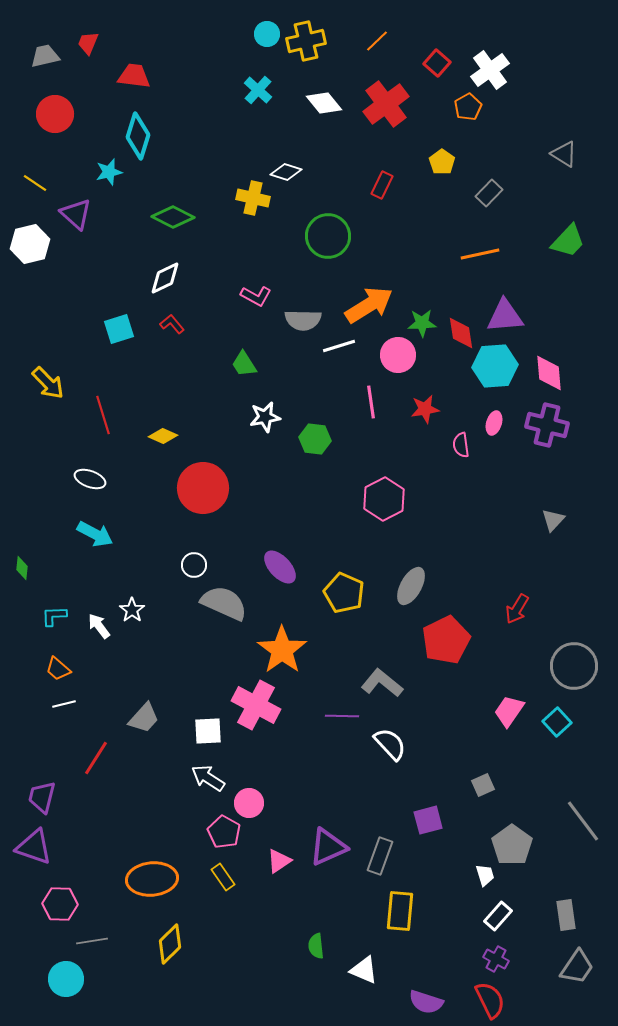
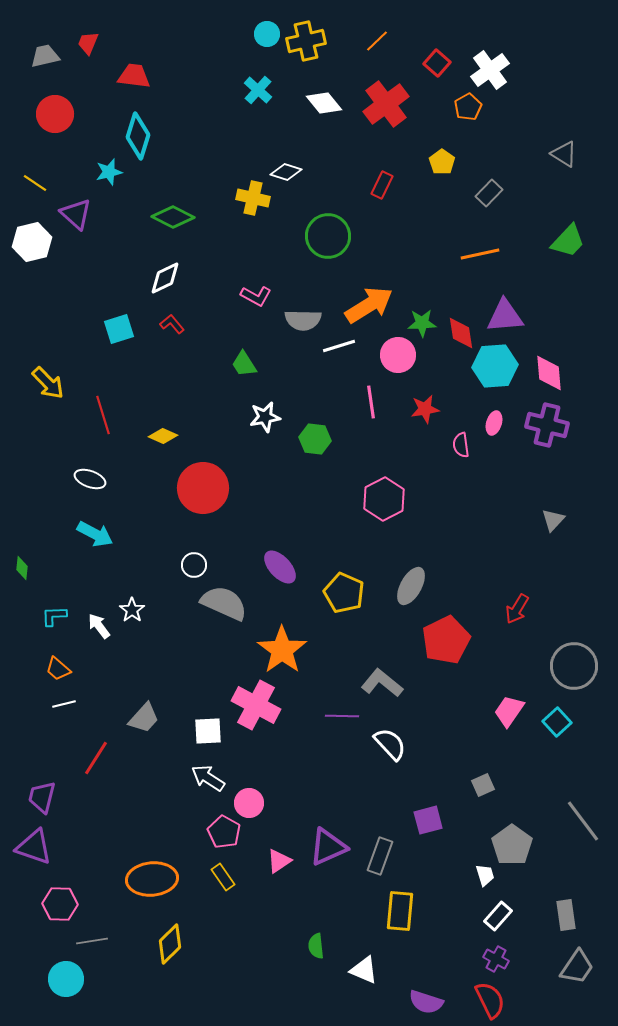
white hexagon at (30, 244): moved 2 px right, 2 px up
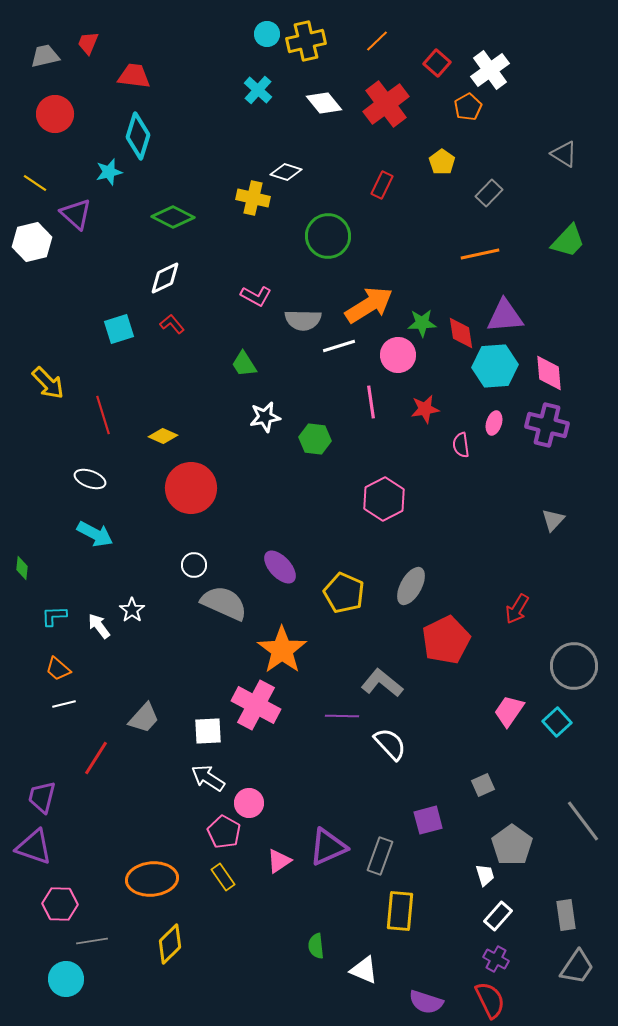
red circle at (203, 488): moved 12 px left
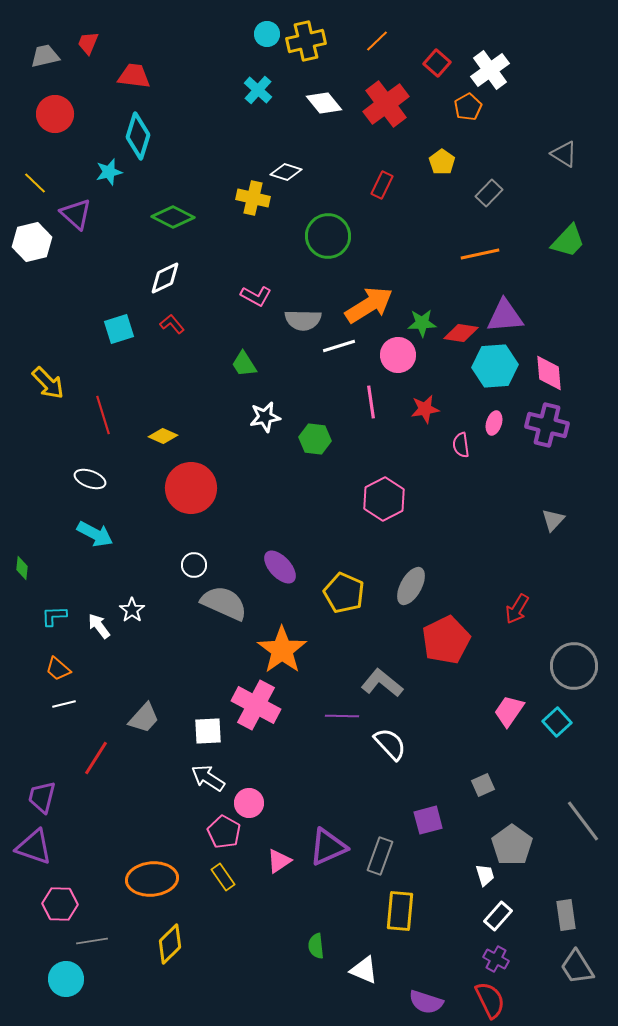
yellow line at (35, 183): rotated 10 degrees clockwise
red diamond at (461, 333): rotated 72 degrees counterclockwise
gray trapezoid at (577, 967): rotated 114 degrees clockwise
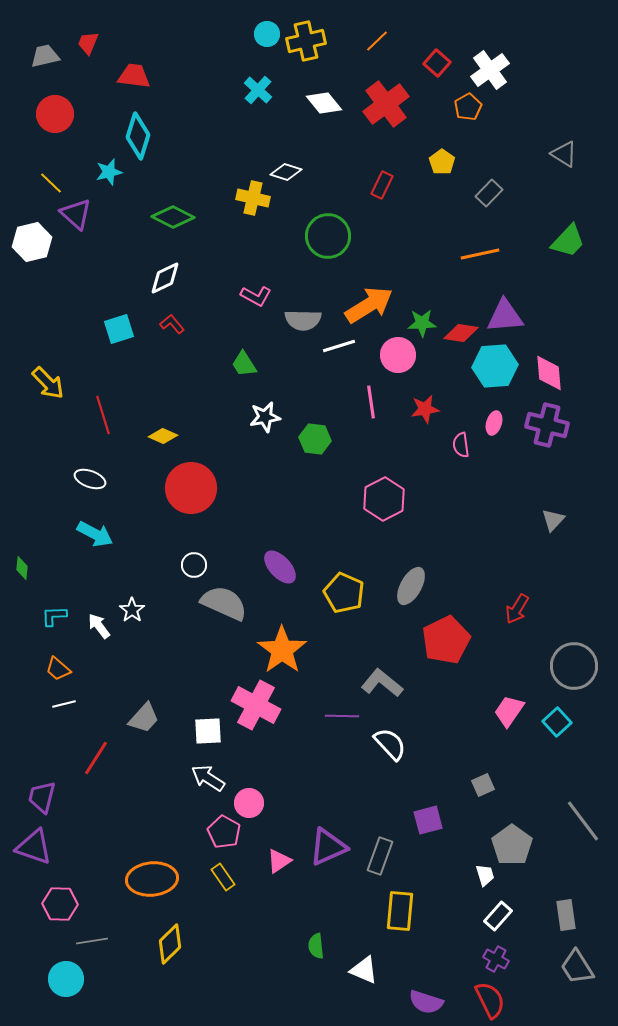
yellow line at (35, 183): moved 16 px right
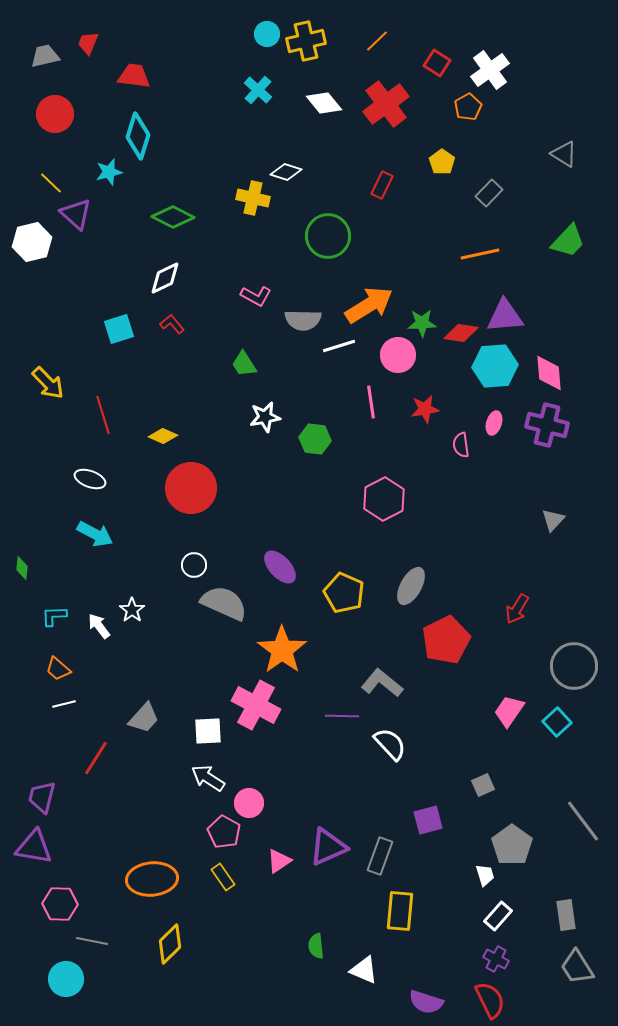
red square at (437, 63): rotated 8 degrees counterclockwise
purple triangle at (34, 847): rotated 9 degrees counterclockwise
gray line at (92, 941): rotated 20 degrees clockwise
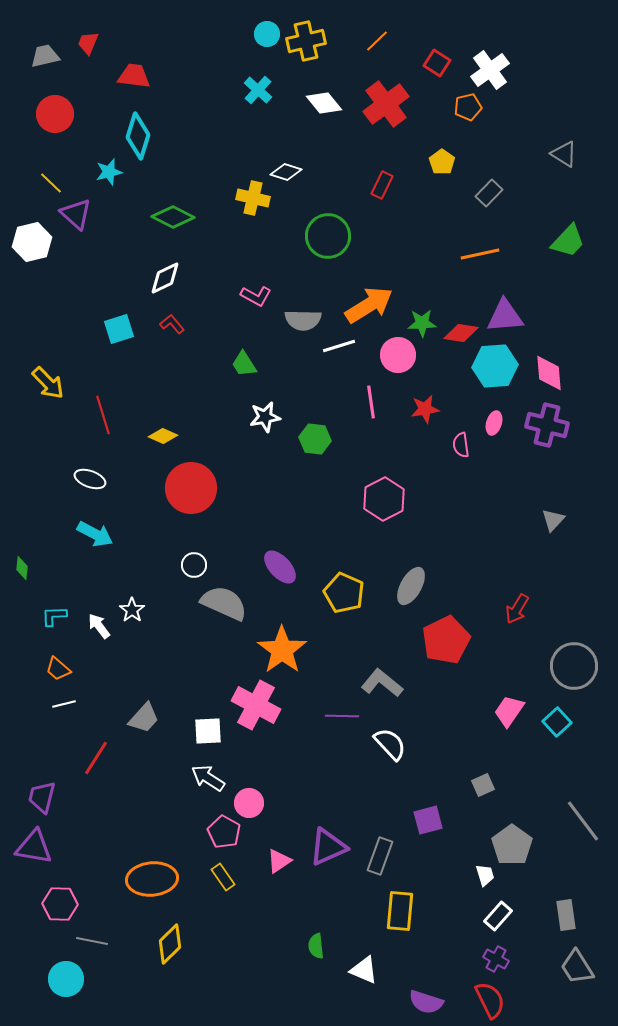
orange pentagon at (468, 107): rotated 16 degrees clockwise
